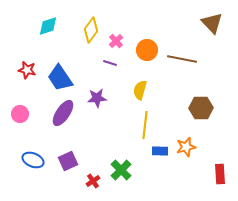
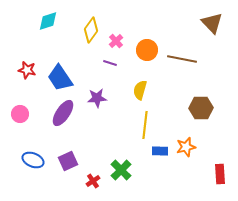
cyan diamond: moved 5 px up
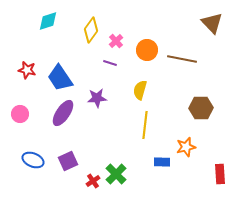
blue rectangle: moved 2 px right, 11 px down
green cross: moved 5 px left, 4 px down
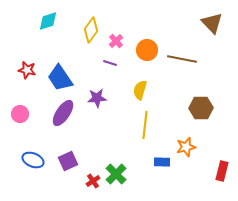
red rectangle: moved 2 px right, 3 px up; rotated 18 degrees clockwise
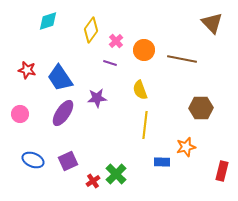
orange circle: moved 3 px left
yellow semicircle: rotated 36 degrees counterclockwise
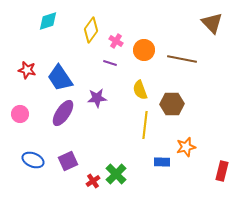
pink cross: rotated 16 degrees counterclockwise
brown hexagon: moved 29 px left, 4 px up
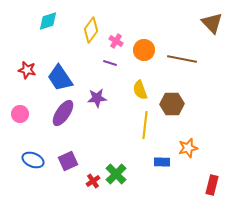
orange star: moved 2 px right, 1 px down
red rectangle: moved 10 px left, 14 px down
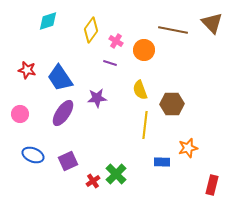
brown line: moved 9 px left, 29 px up
blue ellipse: moved 5 px up
